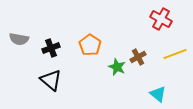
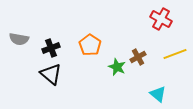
black triangle: moved 6 px up
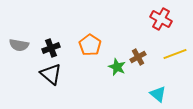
gray semicircle: moved 6 px down
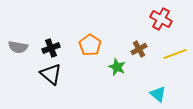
gray semicircle: moved 1 px left, 2 px down
brown cross: moved 1 px right, 8 px up
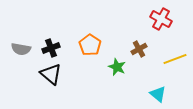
gray semicircle: moved 3 px right, 2 px down
yellow line: moved 5 px down
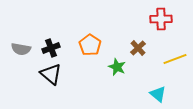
red cross: rotated 30 degrees counterclockwise
brown cross: moved 1 px left, 1 px up; rotated 14 degrees counterclockwise
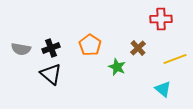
cyan triangle: moved 5 px right, 5 px up
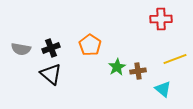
brown cross: moved 23 px down; rotated 35 degrees clockwise
green star: rotated 18 degrees clockwise
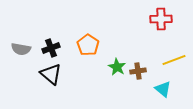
orange pentagon: moved 2 px left
yellow line: moved 1 px left, 1 px down
green star: rotated 12 degrees counterclockwise
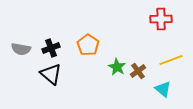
yellow line: moved 3 px left
brown cross: rotated 28 degrees counterclockwise
